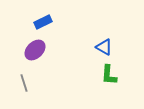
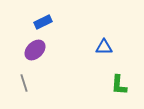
blue triangle: rotated 30 degrees counterclockwise
green L-shape: moved 10 px right, 10 px down
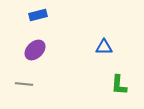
blue rectangle: moved 5 px left, 7 px up; rotated 12 degrees clockwise
gray line: moved 1 px down; rotated 66 degrees counterclockwise
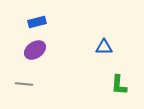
blue rectangle: moved 1 px left, 7 px down
purple ellipse: rotated 10 degrees clockwise
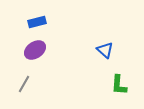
blue triangle: moved 1 px right, 3 px down; rotated 42 degrees clockwise
gray line: rotated 66 degrees counterclockwise
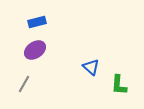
blue triangle: moved 14 px left, 17 px down
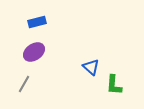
purple ellipse: moved 1 px left, 2 px down
green L-shape: moved 5 px left
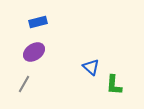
blue rectangle: moved 1 px right
